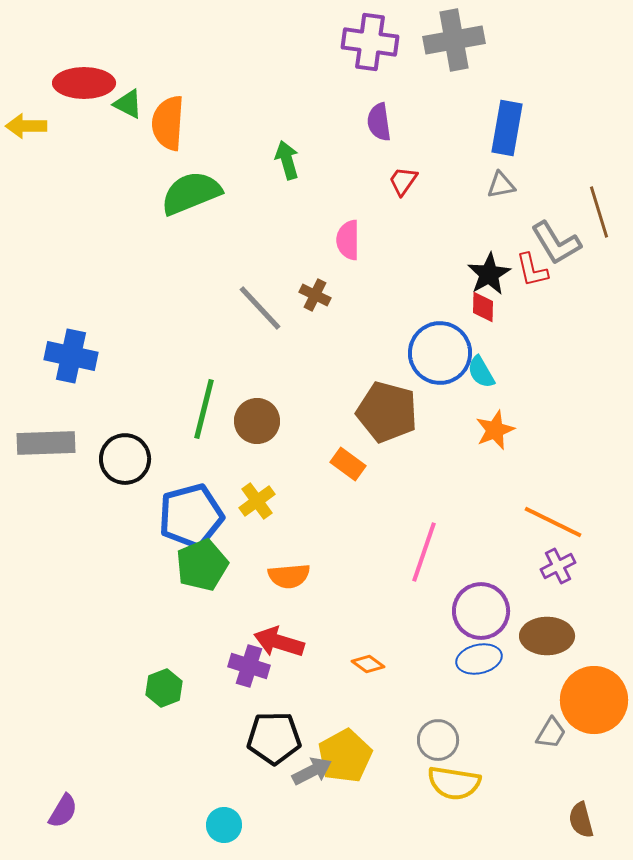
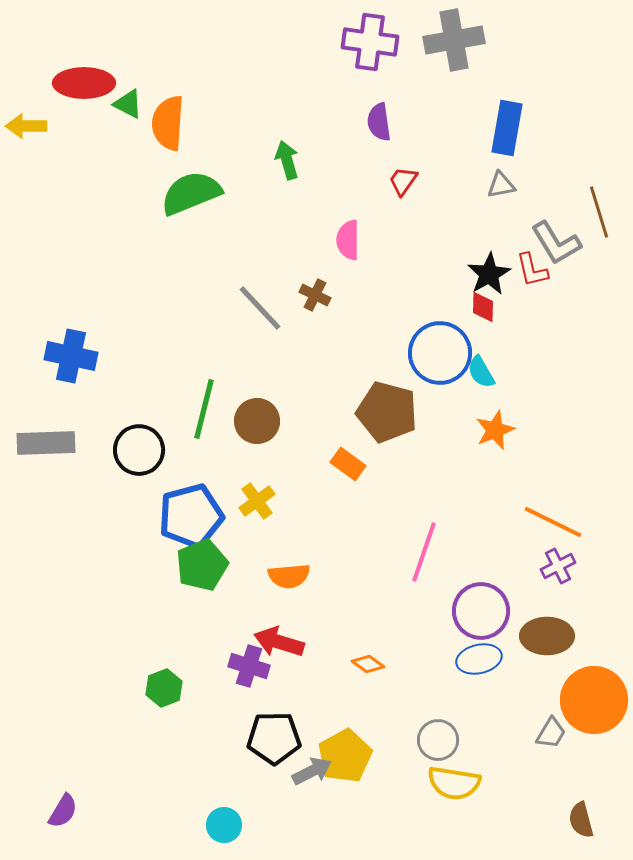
black circle at (125, 459): moved 14 px right, 9 px up
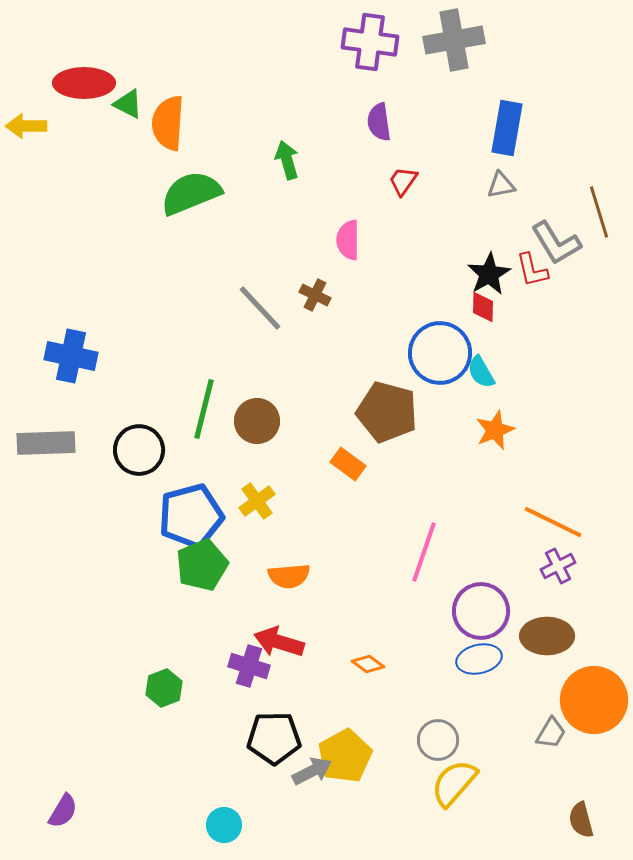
yellow semicircle at (454, 783): rotated 122 degrees clockwise
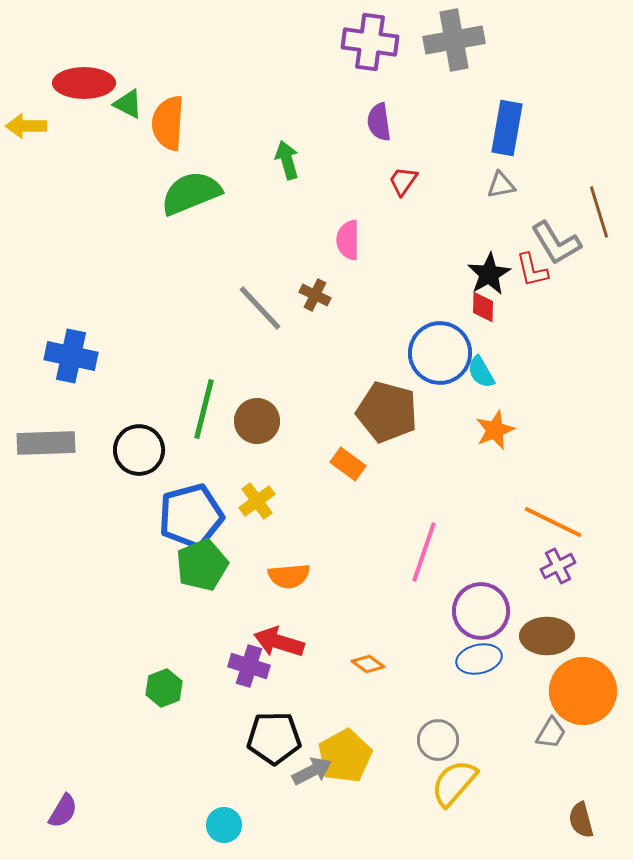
orange circle at (594, 700): moved 11 px left, 9 px up
